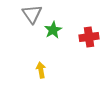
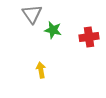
green star: rotated 30 degrees counterclockwise
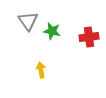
gray triangle: moved 4 px left, 7 px down
green star: moved 1 px left, 1 px down
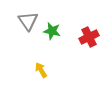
red cross: rotated 18 degrees counterclockwise
yellow arrow: rotated 21 degrees counterclockwise
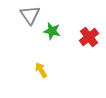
gray triangle: moved 2 px right, 6 px up
red cross: rotated 12 degrees counterclockwise
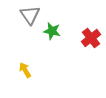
red cross: moved 2 px right, 1 px down
yellow arrow: moved 16 px left
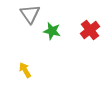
gray triangle: moved 1 px up
red cross: moved 1 px left, 8 px up
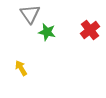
green star: moved 5 px left, 1 px down
yellow arrow: moved 4 px left, 2 px up
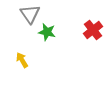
red cross: moved 3 px right
yellow arrow: moved 1 px right, 8 px up
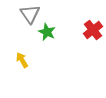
green star: rotated 12 degrees clockwise
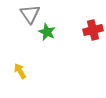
red cross: rotated 24 degrees clockwise
yellow arrow: moved 2 px left, 11 px down
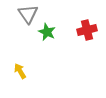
gray triangle: moved 2 px left
red cross: moved 6 px left
